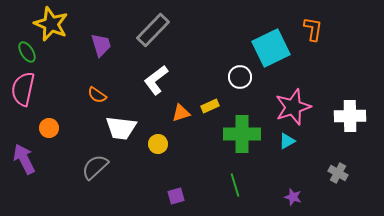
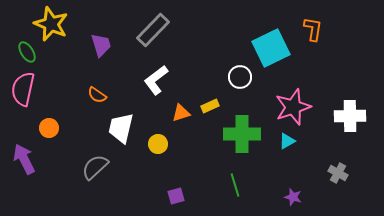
white trapezoid: rotated 96 degrees clockwise
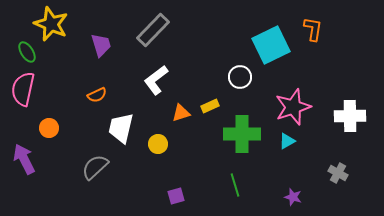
cyan square: moved 3 px up
orange semicircle: rotated 60 degrees counterclockwise
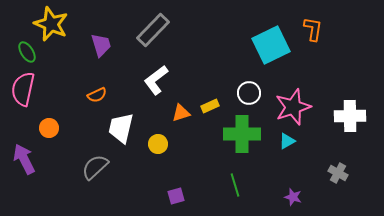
white circle: moved 9 px right, 16 px down
